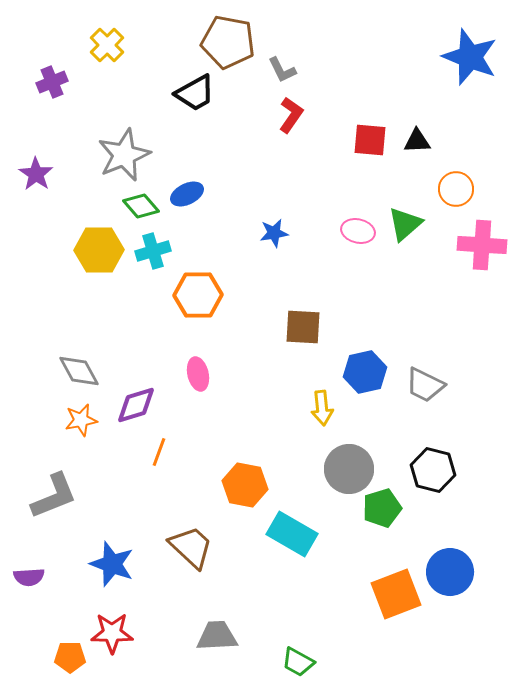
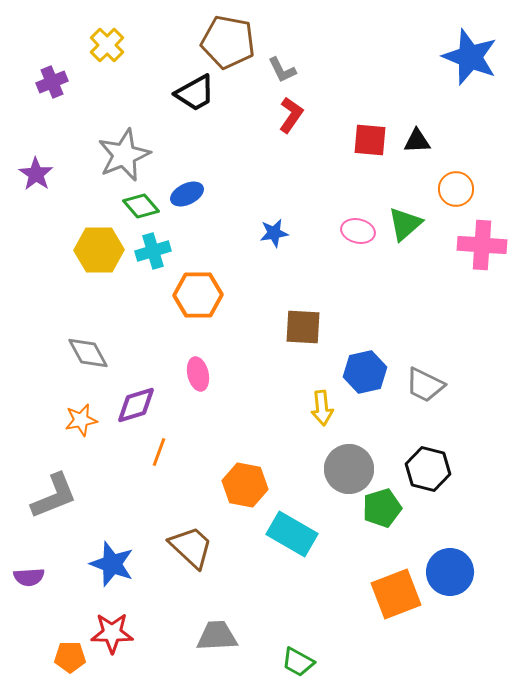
gray diamond at (79, 371): moved 9 px right, 18 px up
black hexagon at (433, 470): moved 5 px left, 1 px up
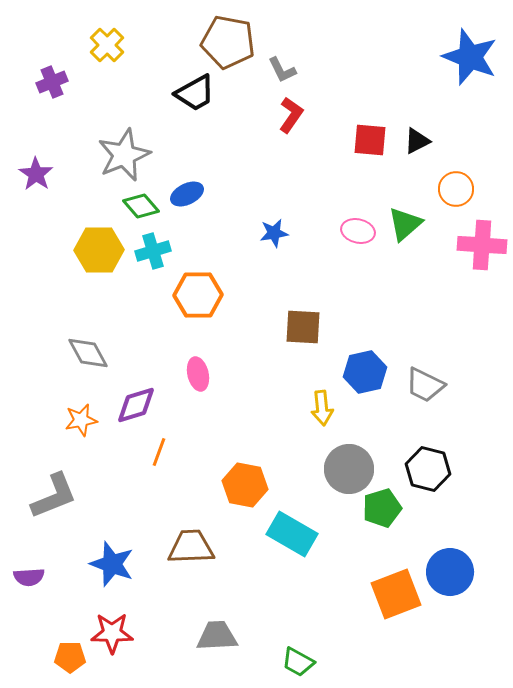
black triangle at (417, 141): rotated 24 degrees counterclockwise
brown trapezoid at (191, 547): rotated 45 degrees counterclockwise
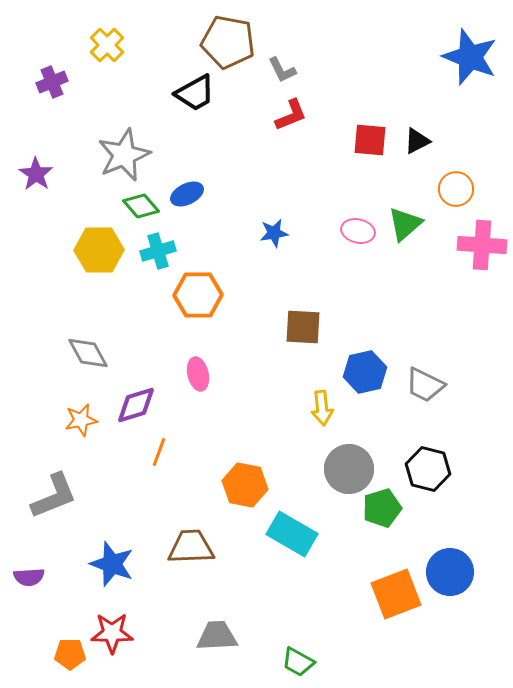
red L-shape at (291, 115): rotated 33 degrees clockwise
cyan cross at (153, 251): moved 5 px right
orange pentagon at (70, 657): moved 3 px up
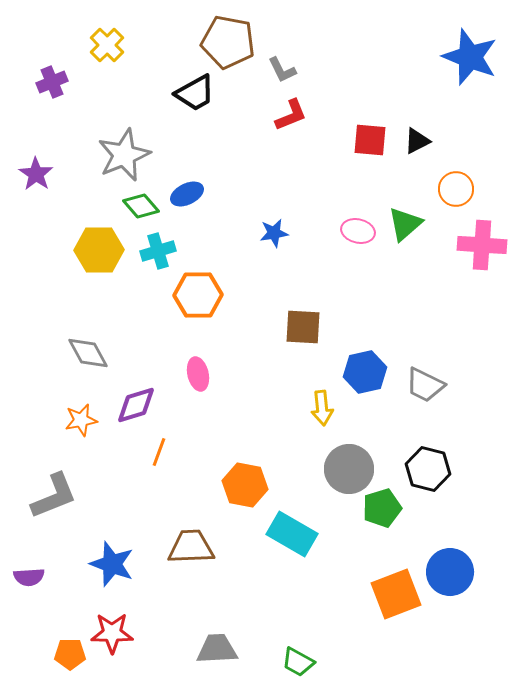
gray trapezoid at (217, 636): moved 13 px down
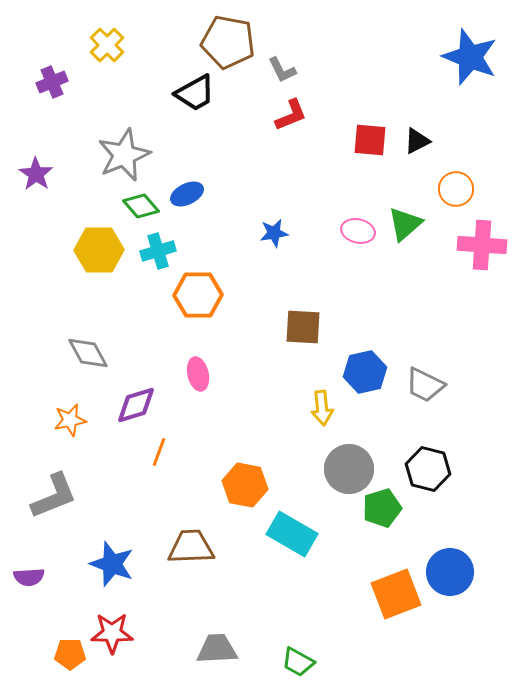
orange star at (81, 420): moved 11 px left
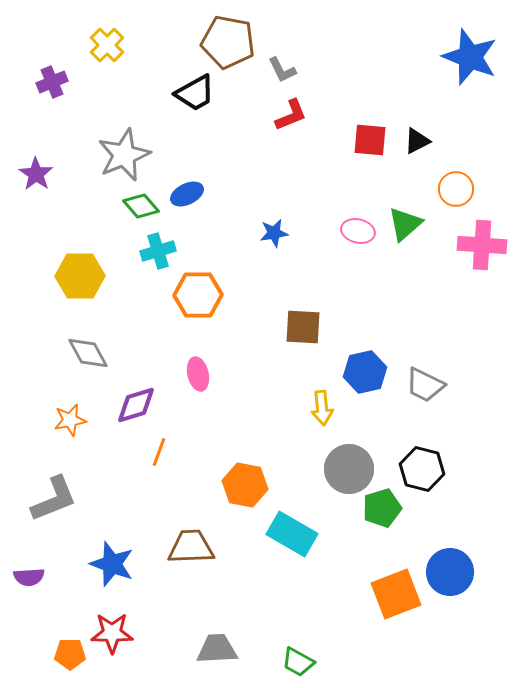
yellow hexagon at (99, 250): moved 19 px left, 26 px down
black hexagon at (428, 469): moved 6 px left
gray L-shape at (54, 496): moved 3 px down
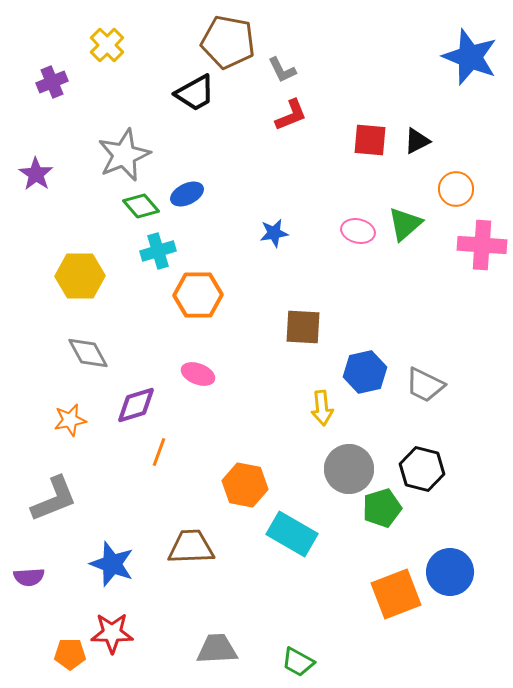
pink ellipse at (198, 374): rotated 56 degrees counterclockwise
